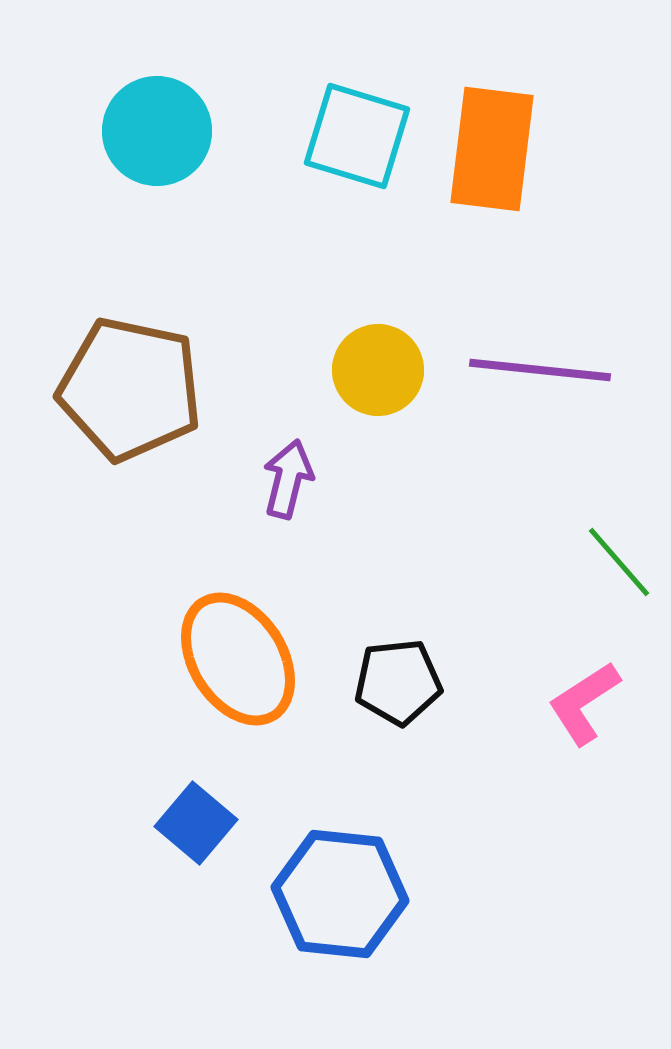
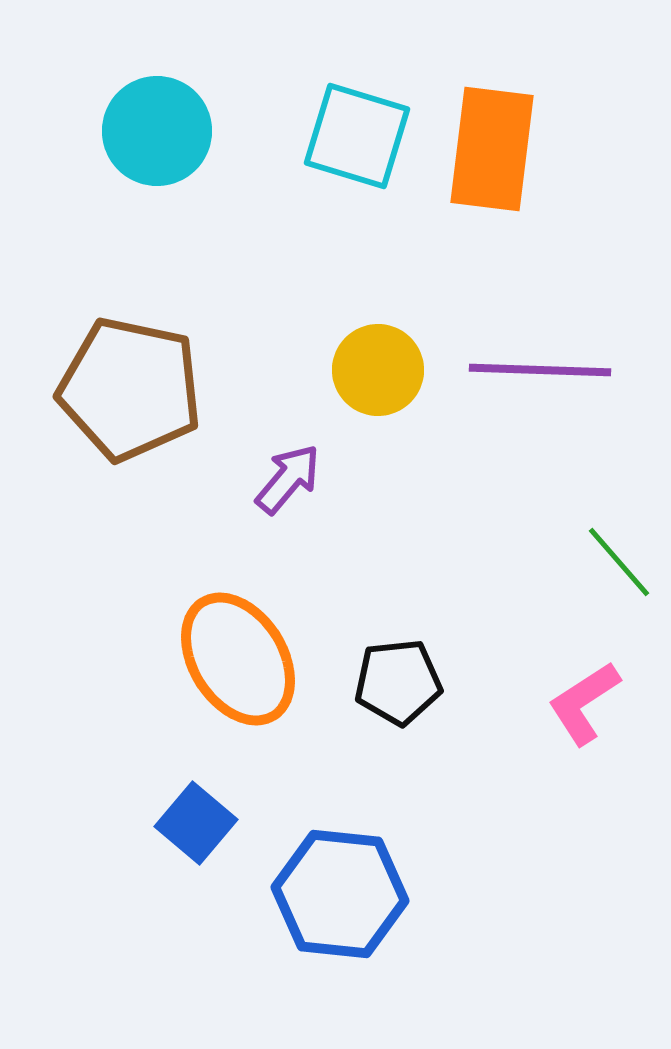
purple line: rotated 4 degrees counterclockwise
purple arrow: rotated 26 degrees clockwise
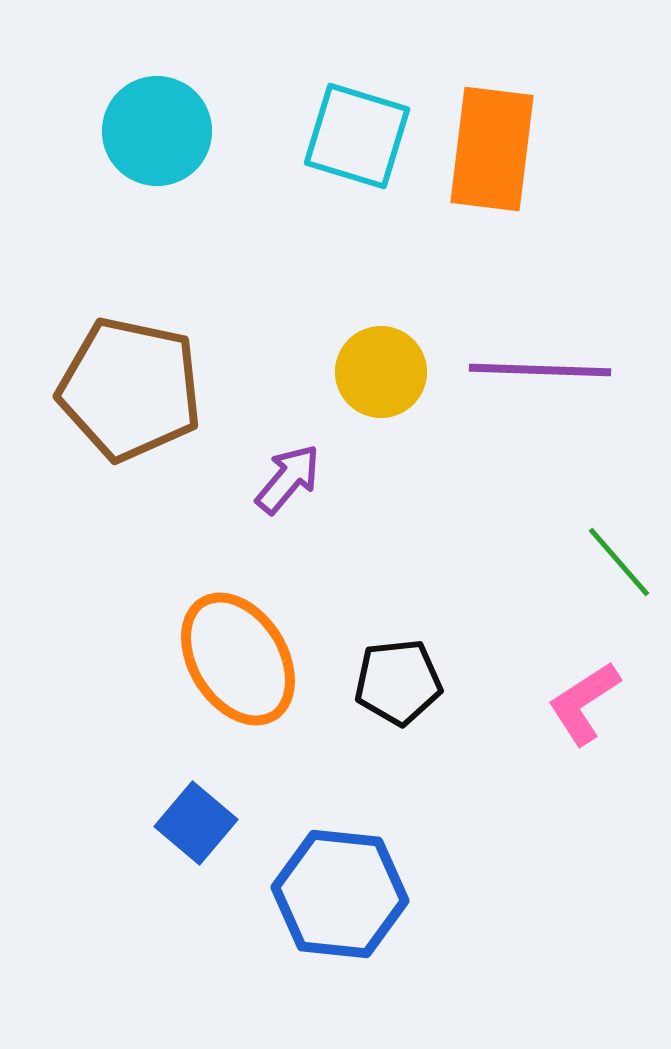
yellow circle: moved 3 px right, 2 px down
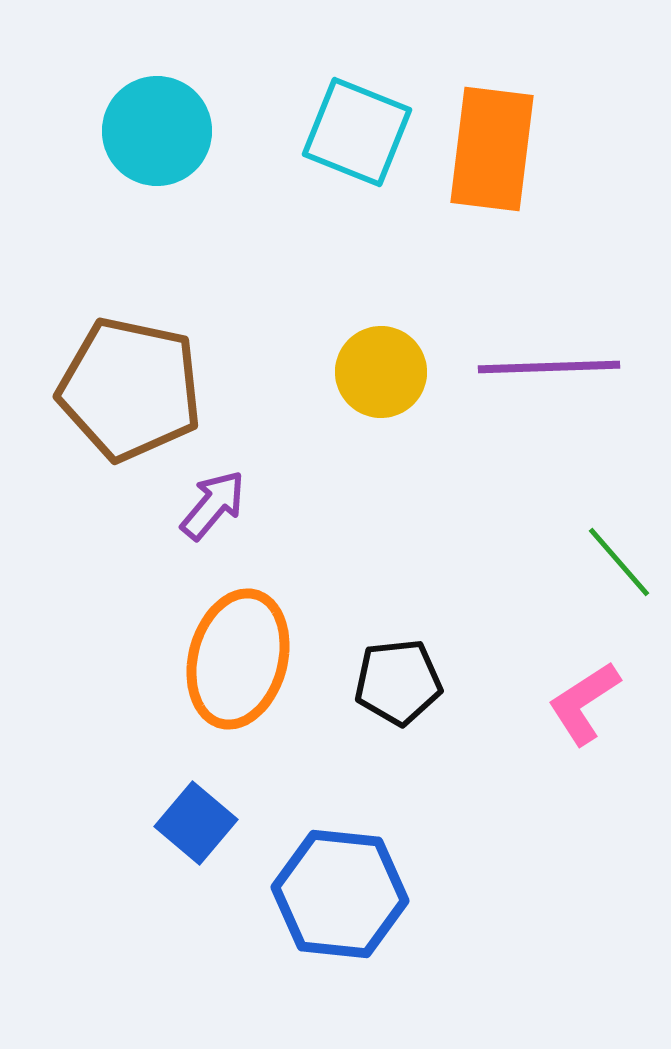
cyan square: moved 4 px up; rotated 5 degrees clockwise
purple line: moved 9 px right, 3 px up; rotated 4 degrees counterclockwise
purple arrow: moved 75 px left, 26 px down
orange ellipse: rotated 47 degrees clockwise
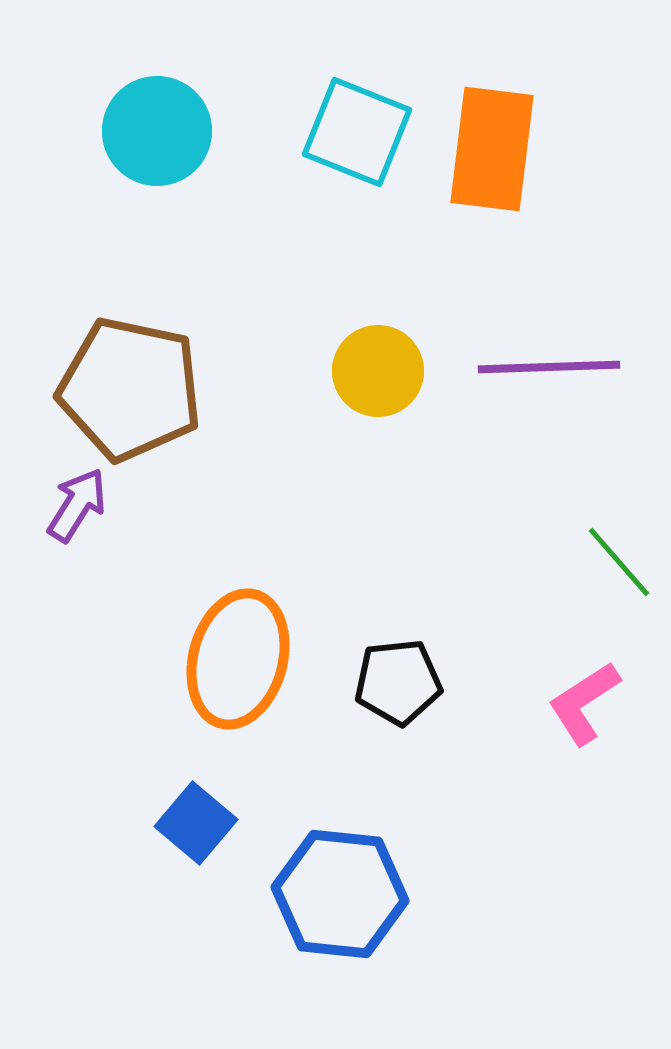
yellow circle: moved 3 px left, 1 px up
purple arrow: moved 136 px left; rotated 8 degrees counterclockwise
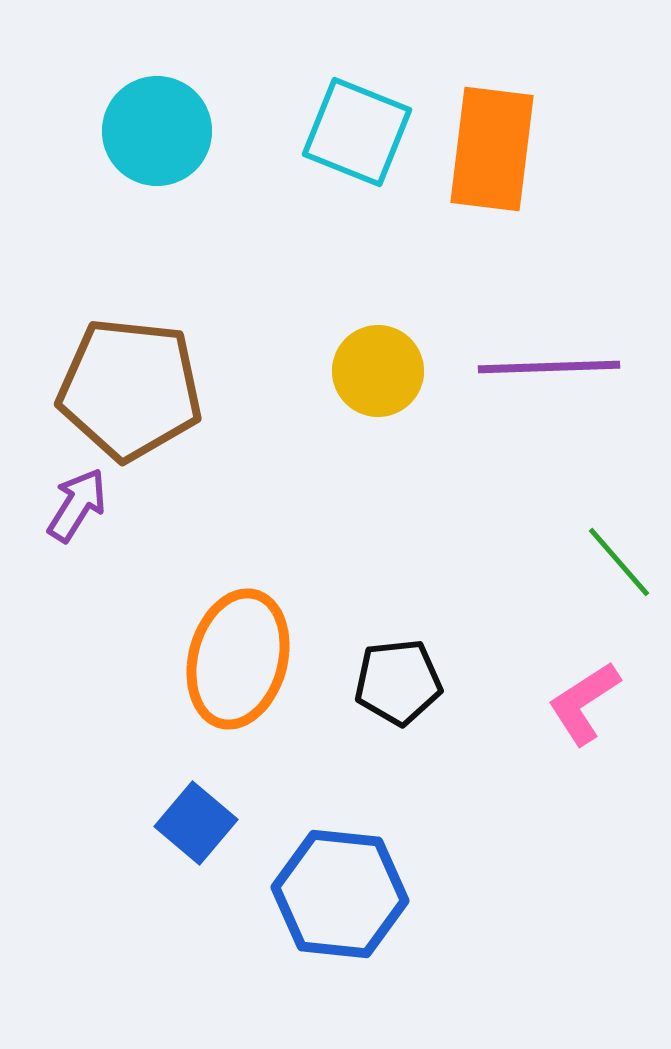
brown pentagon: rotated 6 degrees counterclockwise
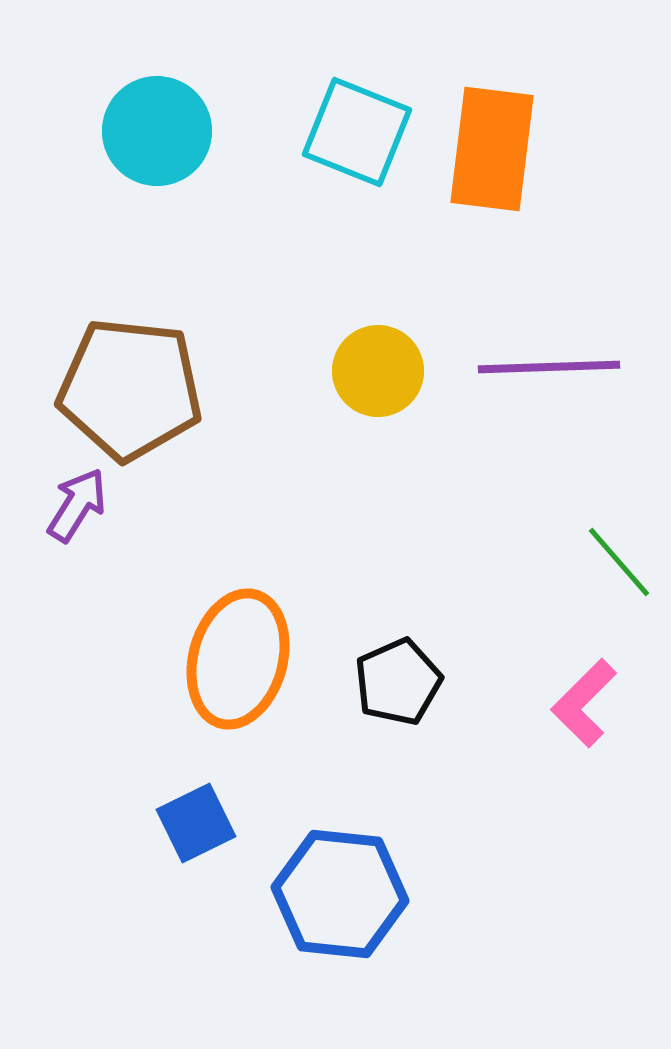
black pentagon: rotated 18 degrees counterclockwise
pink L-shape: rotated 12 degrees counterclockwise
blue square: rotated 24 degrees clockwise
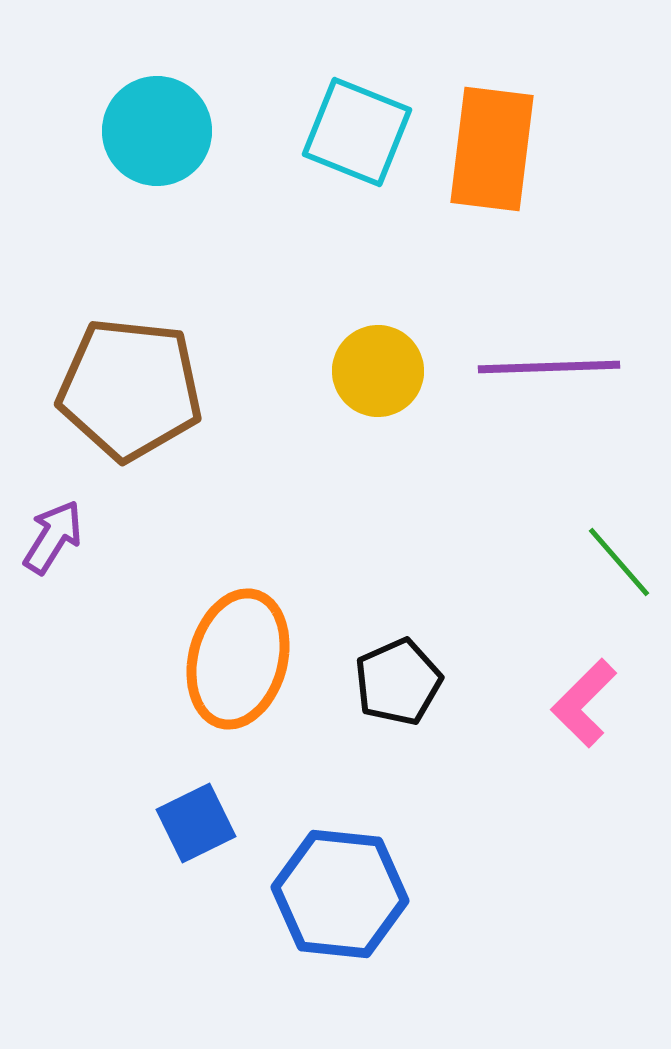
purple arrow: moved 24 px left, 32 px down
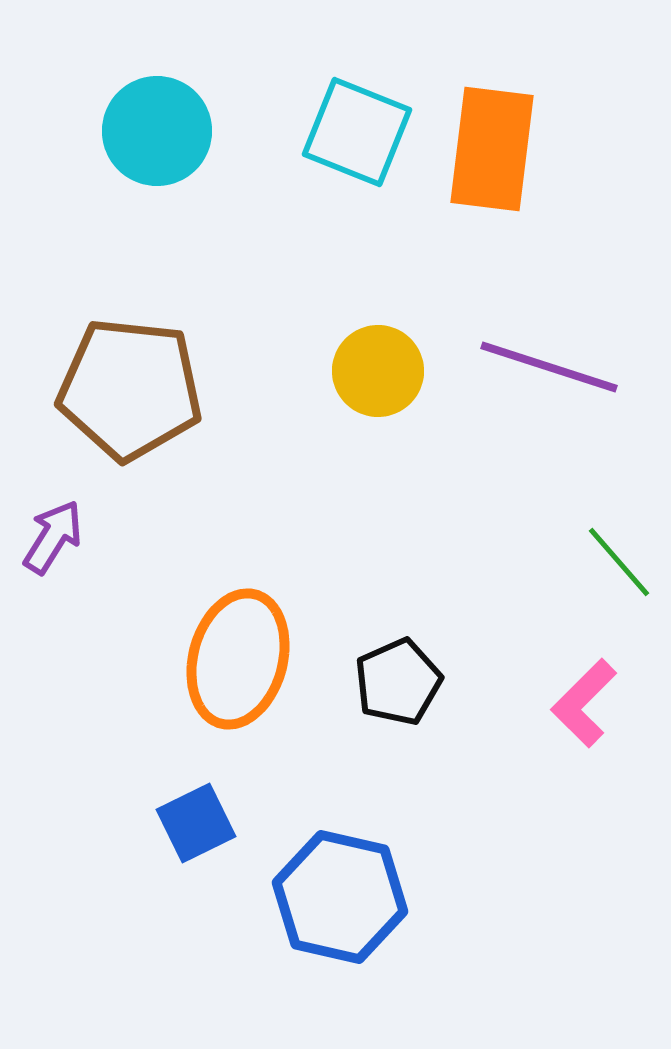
purple line: rotated 20 degrees clockwise
blue hexagon: moved 3 px down; rotated 7 degrees clockwise
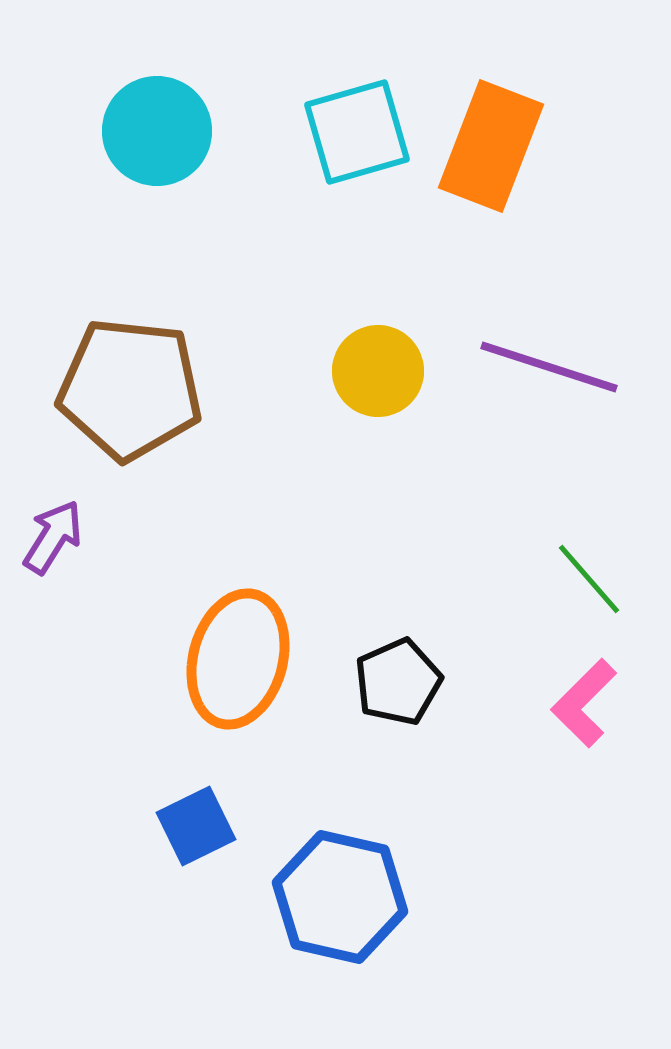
cyan square: rotated 38 degrees counterclockwise
orange rectangle: moved 1 px left, 3 px up; rotated 14 degrees clockwise
green line: moved 30 px left, 17 px down
blue square: moved 3 px down
